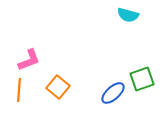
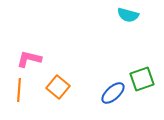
pink L-shape: moved 1 px up; rotated 145 degrees counterclockwise
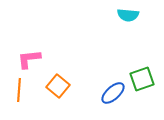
cyan semicircle: rotated 10 degrees counterclockwise
pink L-shape: rotated 20 degrees counterclockwise
orange square: moved 1 px up
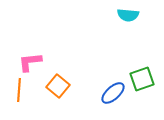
pink L-shape: moved 1 px right, 3 px down
